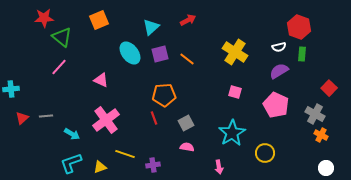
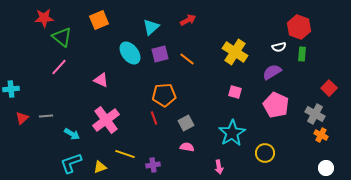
purple semicircle: moved 7 px left, 1 px down
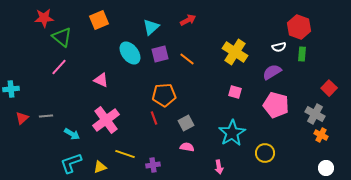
pink pentagon: rotated 10 degrees counterclockwise
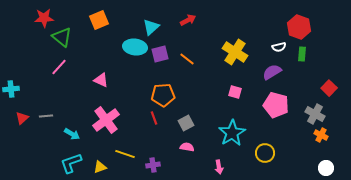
cyan ellipse: moved 5 px right, 6 px up; rotated 45 degrees counterclockwise
orange pentagon: moved 1 px left
